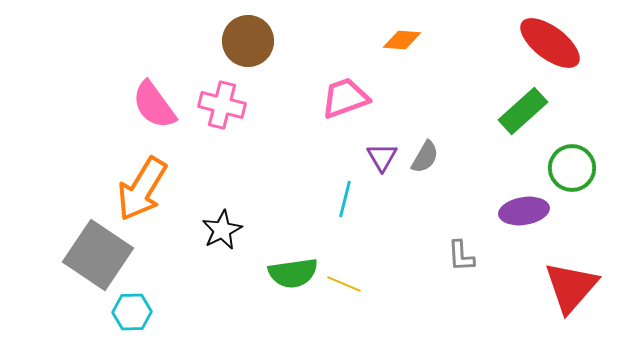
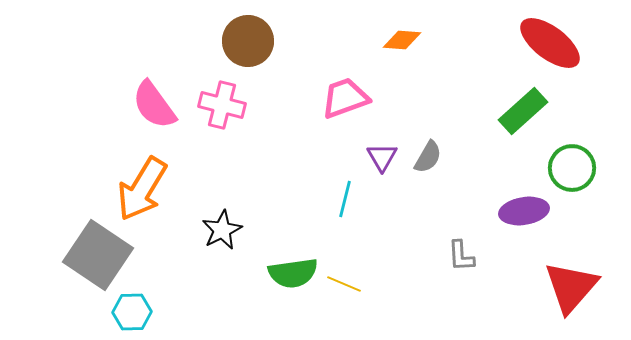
gray semicircle: moved 3 px right
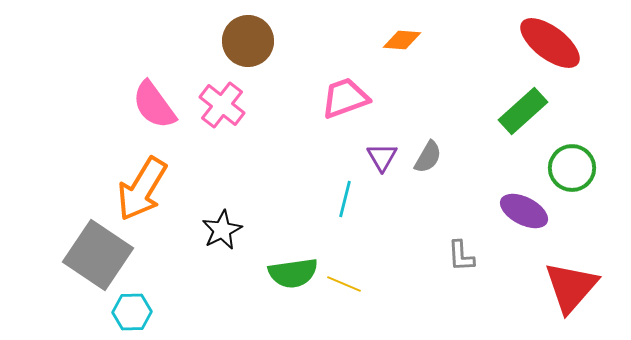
pink cross: rotated 24 degrees clockwise
purple ellipse: rotated 36 degrees clockwise
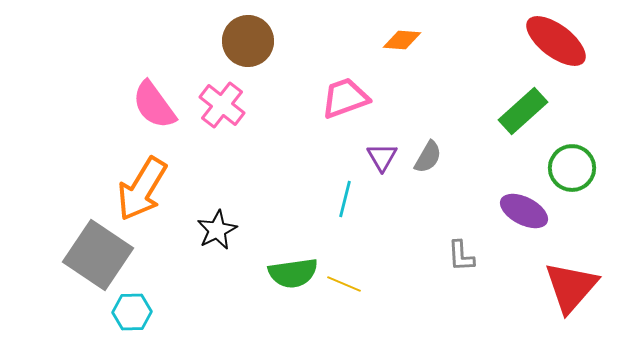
red ellipse: moved 6 px right, 2 px up
black star: moved 5 px left
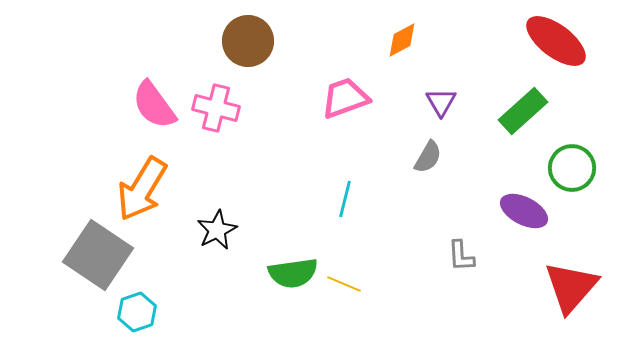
orange diamond: rotated 33 degrees counterclockwise
pink cross: moved 6 px left, 3 px down; rotated 24 degrees counterclockwise
purple triangle: moved 59 px right, 55 px up
cyan hexagon: moved 5 px right; rotated 18 degrees counterclockwise
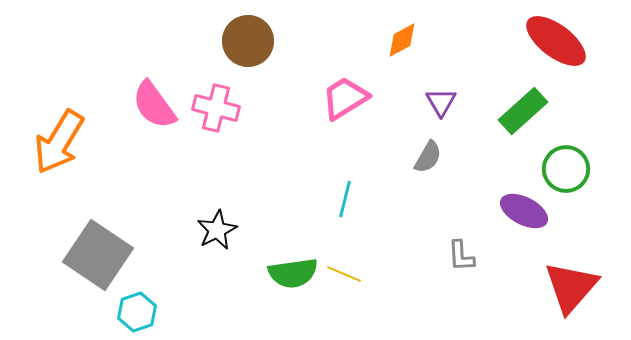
pink trapezoid: rotated 12 degrees counterclockwise
green circle: moved 6 px left, 1 px down
orange arrow: moved 83 px left, 47 px up
yellow line: moved 10 px up
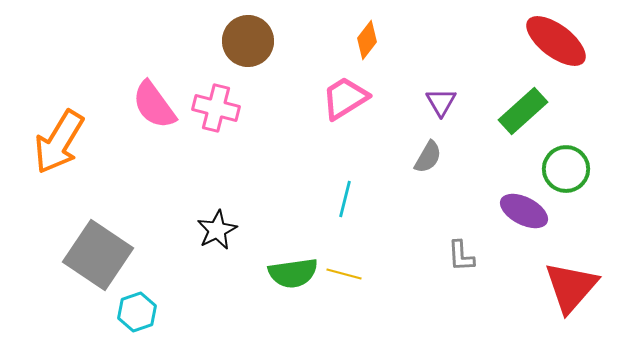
orange diamond: moved 35 px left; rotated 24 degrees counterclockwise
yellow line: rotated 8 degrees counterclockwise
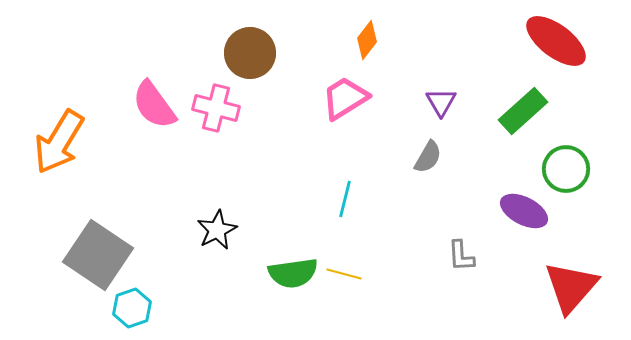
brown circle: moved 2 px right, 12 px down
cyan hexagon: moved 5 px left, 4 px up
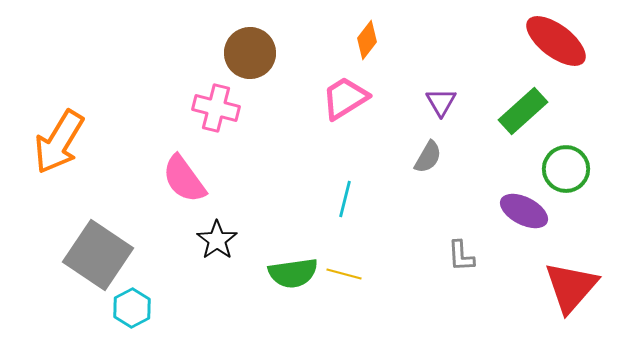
pink semicircle: moved 30 px right, 74 px down
black star: moved 10 px down; rotated 9 degrees counterclockwise
cyan hexagon: rotated 9 degrees counterclockwise
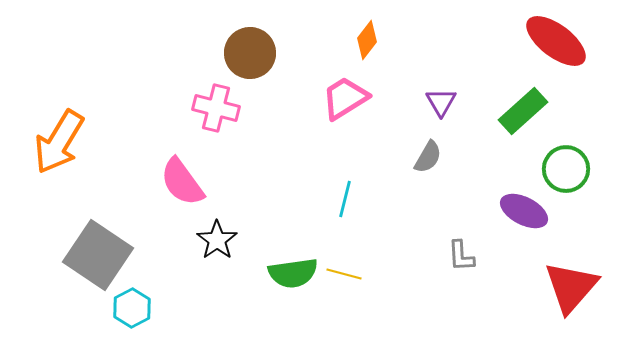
pink semicircle: moved 2 px left, 3 px down
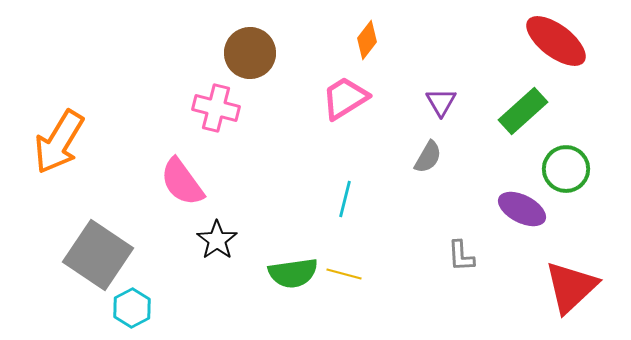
purple ellipse: moved 2 px left, 2 px up
red triangle: rotated 6 degrees clockwise
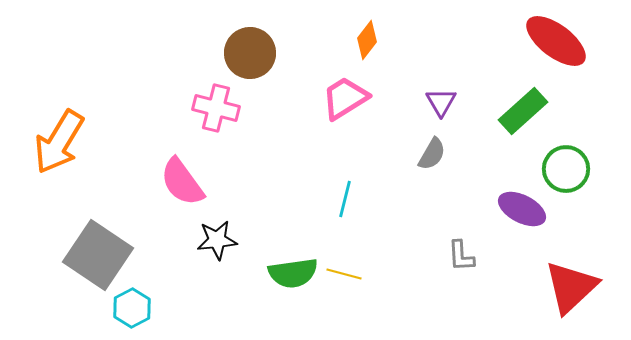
gray semicircle: moved 4 px right, 3 px up
black star: rotated 30 degrees clockwise
